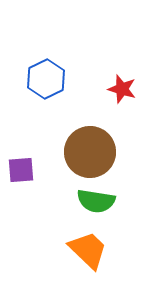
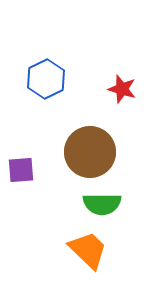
green semicircle: moved 6 px right, 3 px down; rotated 9 degrees counterclockwise
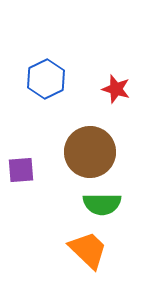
red star: moved 6 px left
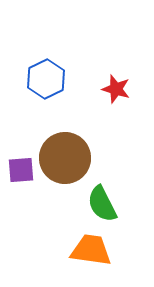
brown circle: moved 25 px left, 6 px down
green semicircle: rotated 63 degrees clockwise
orange trapezoid: moved 3 px right; rotated 36 degrees counterclockwise
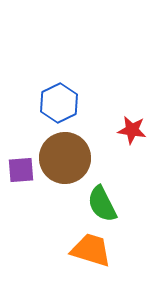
blue hexagon: moved 13 px right, 24 px down
red star: moved 16 px right, 41 px down; rotated 8 degrees counterclockwise
orange trapezoid: rotated 9 degrees clockwise
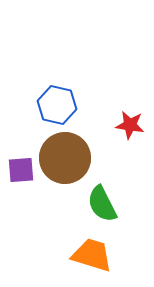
blue hexagon: moved 2 px left, 2 px down; rotated 21 degrees counterclockwise
red star: moved 2 px left, 5 px up
orange trapezoid: moved 1 px right, 5 px down
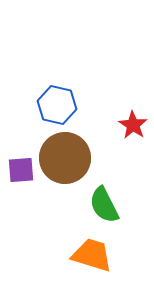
red star: moved 3 px right; rotated 24 degrees clockwise
green semicircle: moved 2 px right, 1 px down
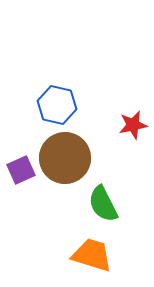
red star: rotated 28 degrees clockwise
purple square: rotated 20 degrees counterclockwise
green semicircle: moved 1 px left, 1 px up
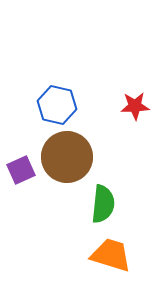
red star: moved 2 px right, 19 px up; rotated 8 degrees clockwise
brown circle: moved 2 px right, 1 px up
green semicircle: rotated 147 degrees counterclockwise
orange trapezoid: moved 19 px right
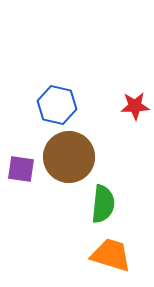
brown circle: moved 2 px right
purple square: moved 1 px up; rotated 32 degrees clockwise
